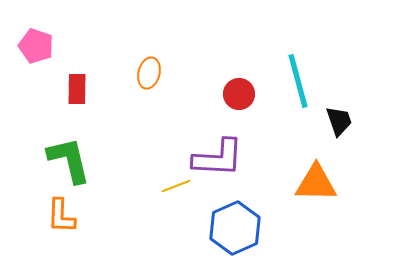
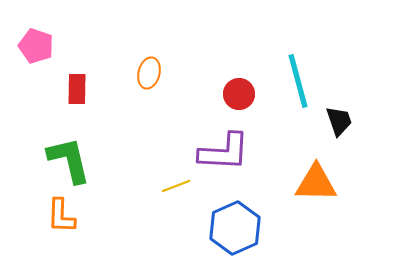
purple L-shape: moved 6 px right, 6 px up
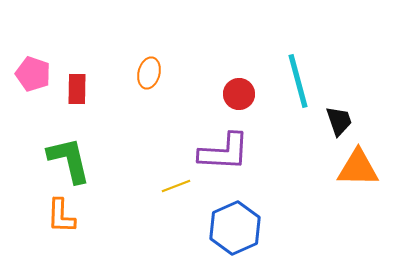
pink pentagon: moved 3 px left, 28 px down
orange triangle: moved 42 px right, 15 px up
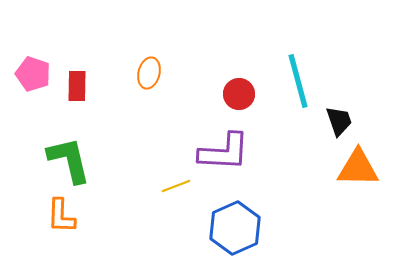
red rectangle: moved 3 px up
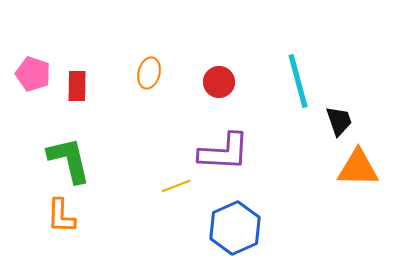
red circle: moved 20 px left, 12 px up
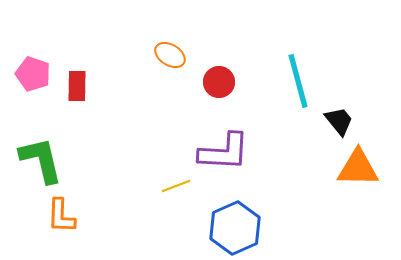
orange ellipse: moved 21 px right, 18 px up; rotated 72 degrees counterclockwise
black trapezoid: rotated 20 degrees counterclockwise
green L-shape: moved 28 px left
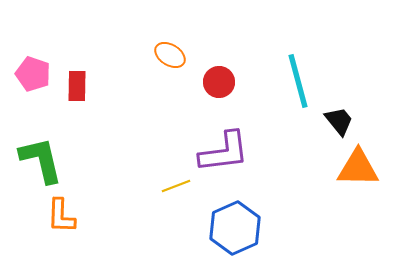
purple L-shape: rotated 10 degrees counterclockwise
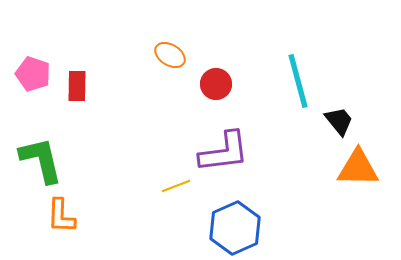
red circle: moved 3 px left, 2 px down
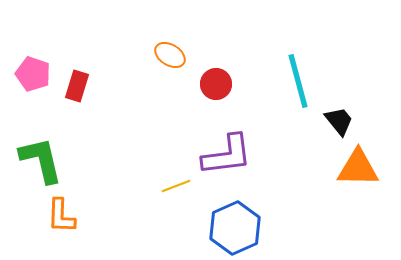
red rectangle: rotated 16 degrees clockwise
purple L-shape: moved 3 px right, 3 px down
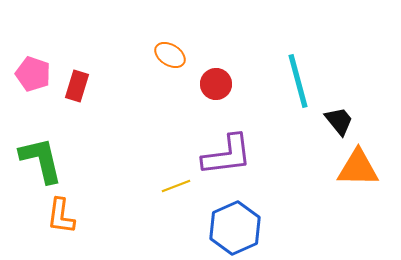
orange L-shape: rotated 6 degrees clockwise
